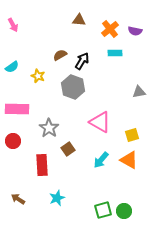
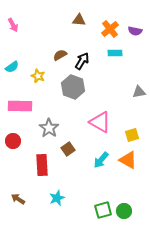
pink rectangle: moved 3 px right, 3 px up
orange triangle: moved 1 px left
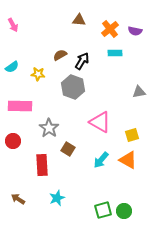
yellow star: moved 2 px up; rotated 16 degrees counterclockwise
brown square: rotated 24 degrees counterclockwise
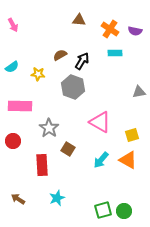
orange cross: rotated 18 degrees counterclockwise
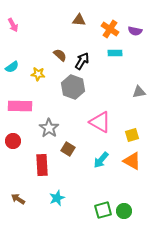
brown semicircle: rotated 72 degrees clockwise
orange triangle: moved 4 px right, 1 px down
